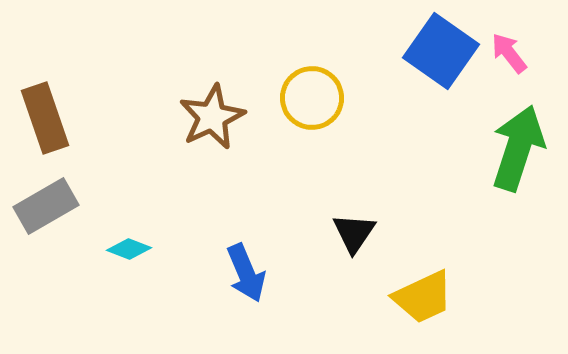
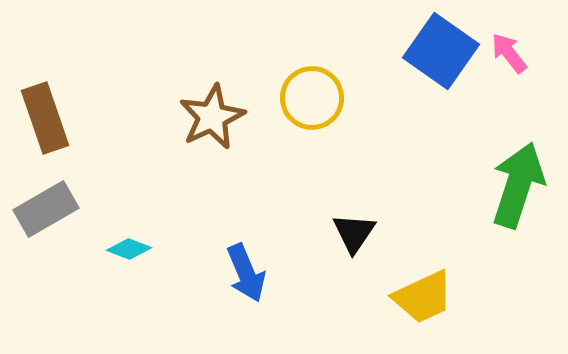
green arrow: moved 37 px down
gray rectangle: moved 3 px down
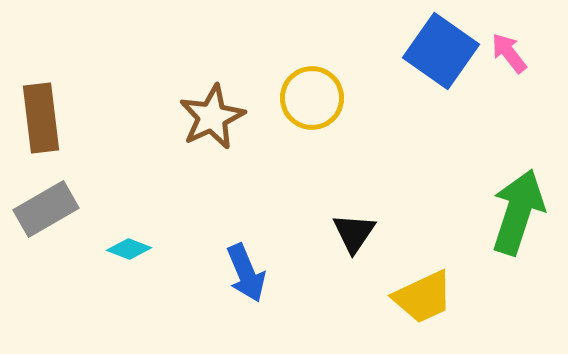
brown rectangle: moved 4 px left; rotated 12 degrees clockwise
green arrow: moved 27 px down
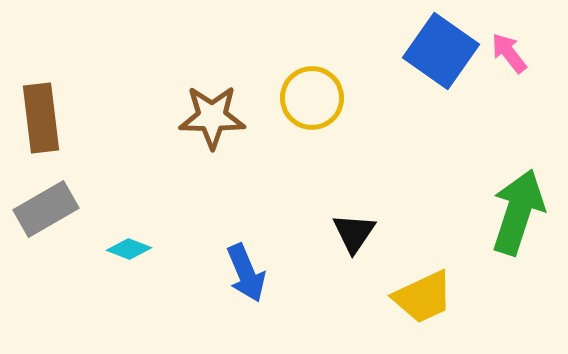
brown star: rotated 26 degrees clockwise
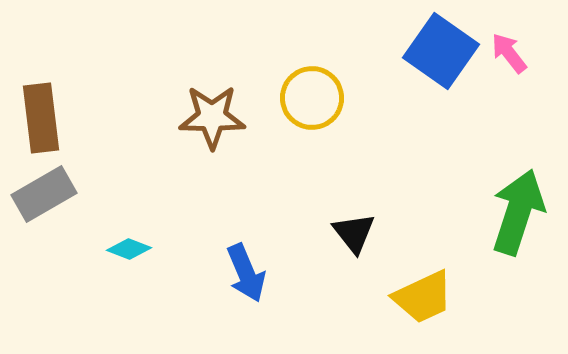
gray rectangle: moved 2 px left, 15 px up
black triangle: rotated 12 degrees counterclockwise
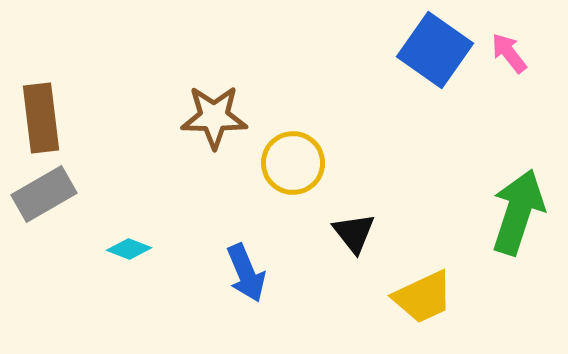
blue square: moved 6 px left, 1 px up
yellow circle: moved 19 px left, 65 px down
brown star: moved 2 px right
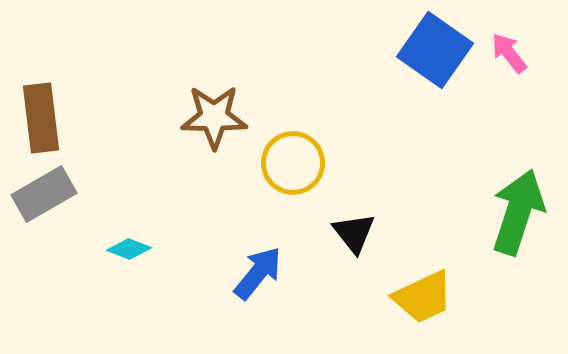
blue arrow: moved 12 px right; rotated 118 degrees counterclockwise
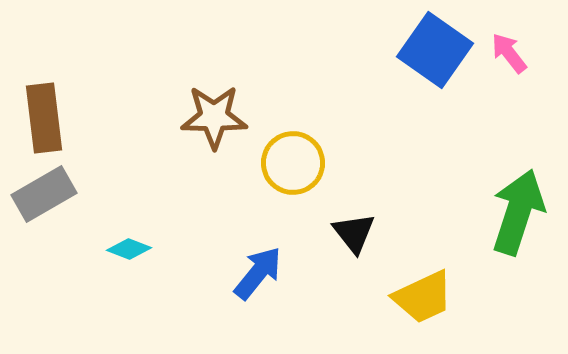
brown rectangle: moved 3 px right
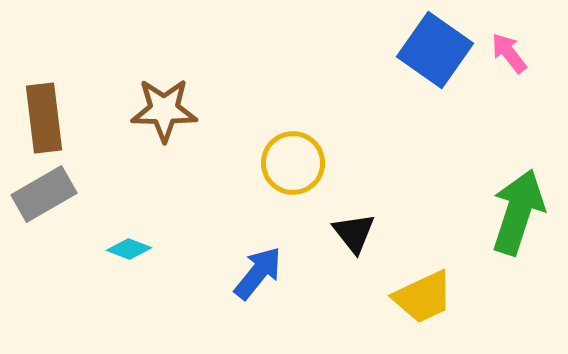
brown star: moved 50 px left, 7 px up
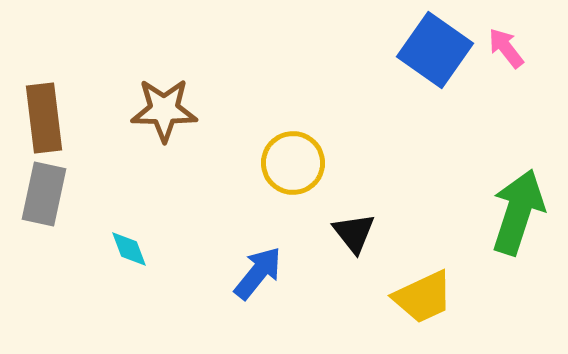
pink arrow: moved 3 px left, 5 px up
gray rectangle: rotated 48 degrees counterclockwise
cyan diamond: rotated 48 degrees clockwise
